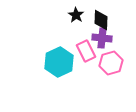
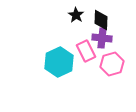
pink hexagon: moved 1 px right, 1 px down
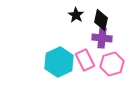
black diamond: rotated 10 degrees clockwise
pink rectangle: moved 1 px left, 9 px down
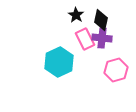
pink rectangle: moved 21 px up
pink hexagon: moved 4 px right, 6 px down
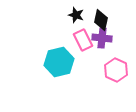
black star: rotated 14 degrees counterclockwise
pink rectangle: moved 2 px left, 1 px down
cyan hexagon: rotated 12 degrees clockwise
pink hexagon: rotated 20 degrees counterclockwise
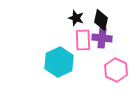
black star: moved 3 px down
pink rectangle: rotated 25 degrees clockwise
cyan hexagon: rotated 12 degrees counterclockwise
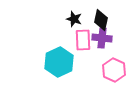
black star: moved 2 px left, 1 px down
pink hexagon: moved 2 px left
